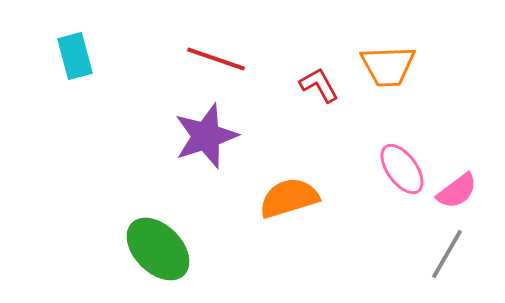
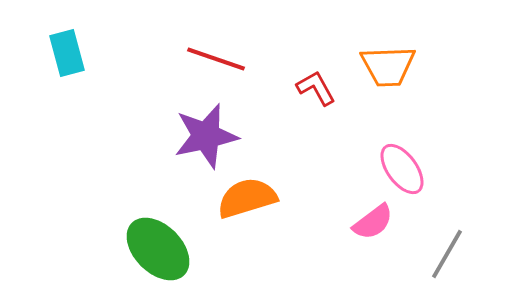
cyan rectangle: moved 8 px left, 3 px up
red L-shape: moved 3 px left, 3 px down
purple star: rotated 6 degrees clockwise
pink semicircle: moved 84 px left, 31 px down
orange semicircle: moved 42 px left
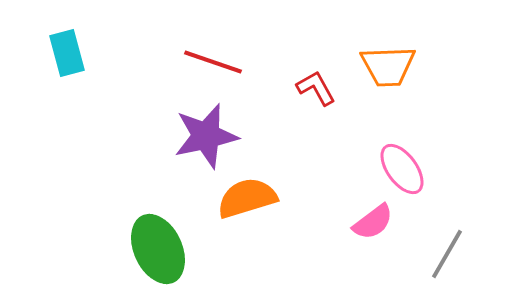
red line: moved 3 px left, 3 px down
green ellipse: rotated 20 degrees clockwise
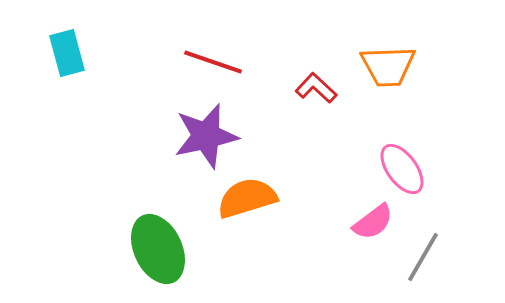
red L-shape: rotated 18 degrees counterclockwise
gray line: moved 24 px left, 3 px down
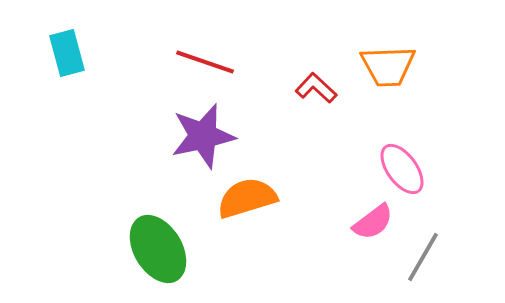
red line: moved 8 px left
purple star: moved 3 px left
green ellipse: rotated 6 degrees counterclockwise
